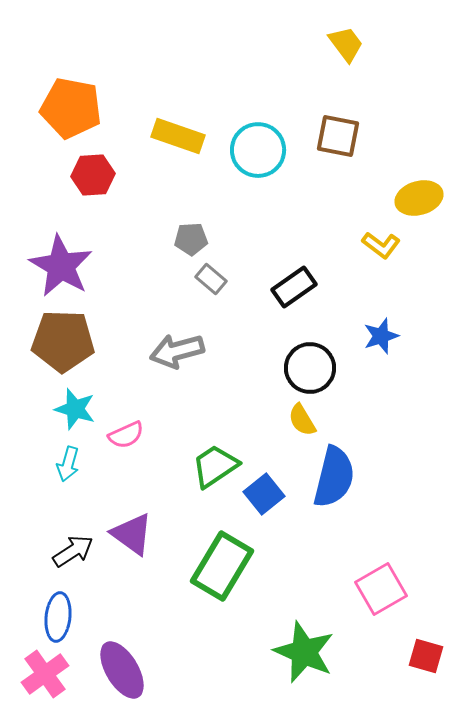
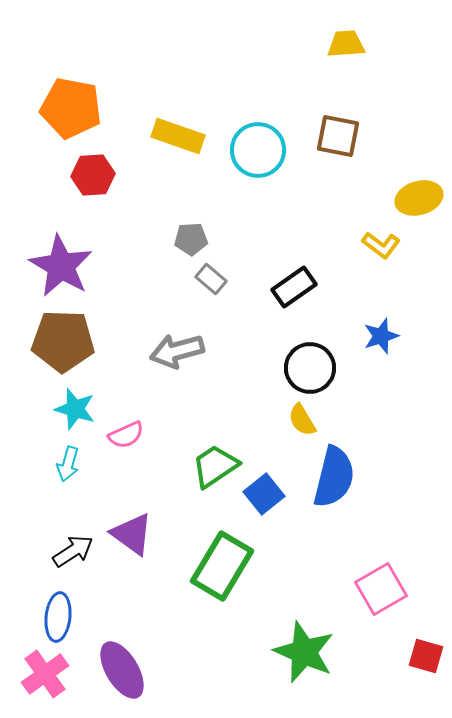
yellow trapezoid: rotated 57 degrees counterclockwise
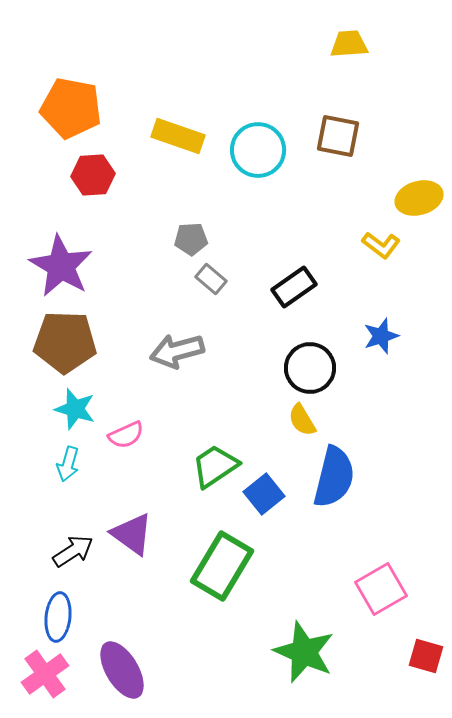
yellow trapezoid: moved 3 px right
brown pentagon: moved 2 px right, 1 px down
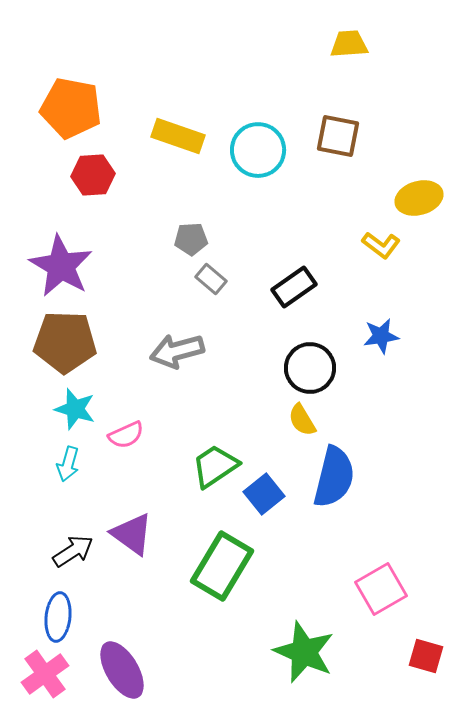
blue star: rotated 9 degrees clockwise
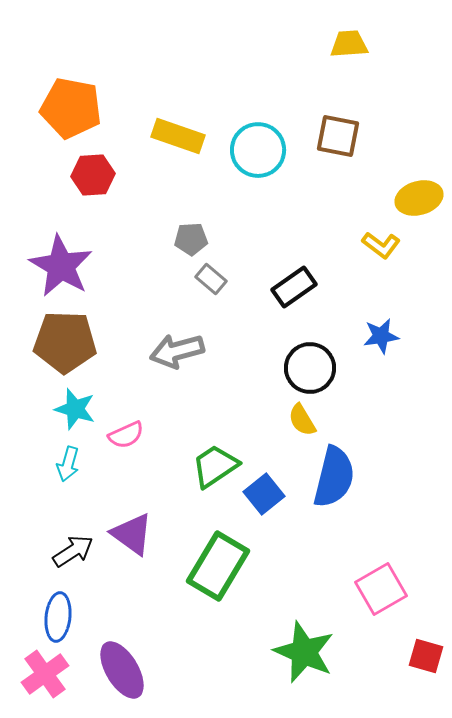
green rectangle: moved 4 px left
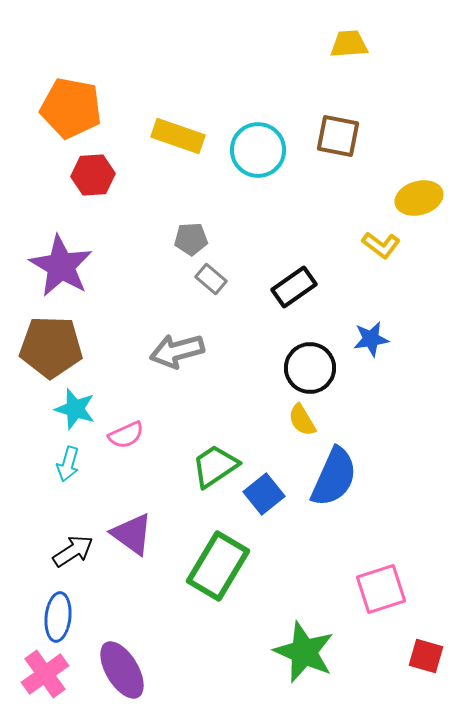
blue star: moved 10 px left, 3 px down
brown pentagon: moved 14 px left, 5 px down
blue semicircle: rotated 10 degrees clockwise
pink square: rotated 12 degrees clockwise
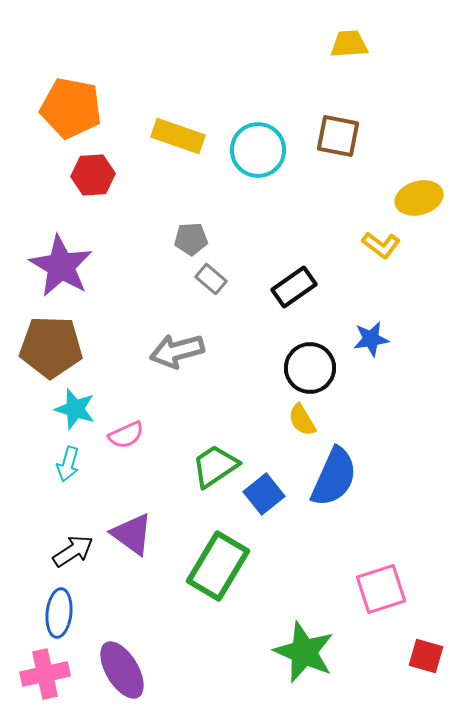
blue ellipse: moved 1 px right, 4 px up
pink cross: rotated 24 degrees clockwise
